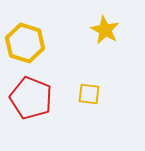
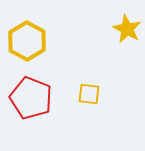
yellow star: moved 22 px right, 1 px up
yellow hexagon: moved 2 px right, 2 px up; rotated 12 degrees clockwise
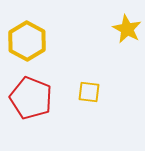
yellow square: moved 2 px up
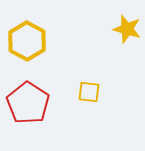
yellow star: rotated 12 degrees counterclockwise
red pentagon: moved 3 px left, 5 px down; rotated 12 degrees clockwise
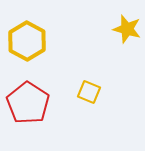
yellow square: rotated 15 degrees clockwise
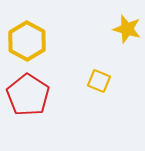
yellow square: moved 10 px right, 11 px up
red pentagon: moved 8 px up
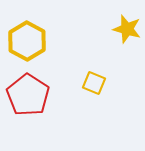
yellow square: moved 5 px left, 2 px down
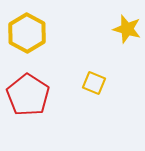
yellow hexagon: moved 8 px up
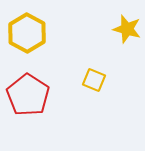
yellow square: moved 3 px up
